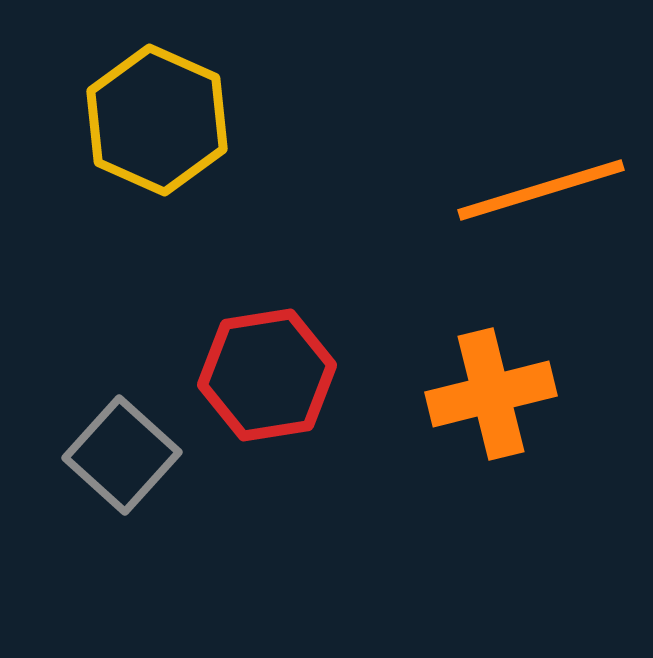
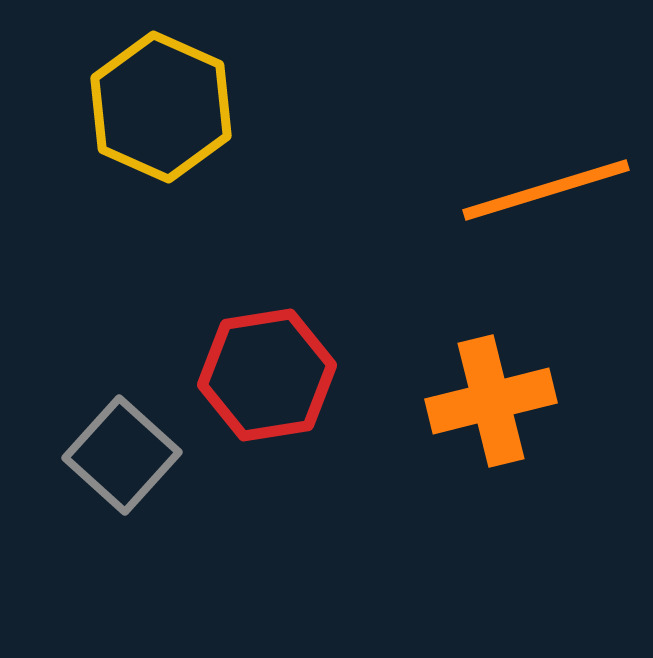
yellow hexagon: moved 4 px right, 13 px up
orange line: moved 5 px right
orange cross: moved 7 px down
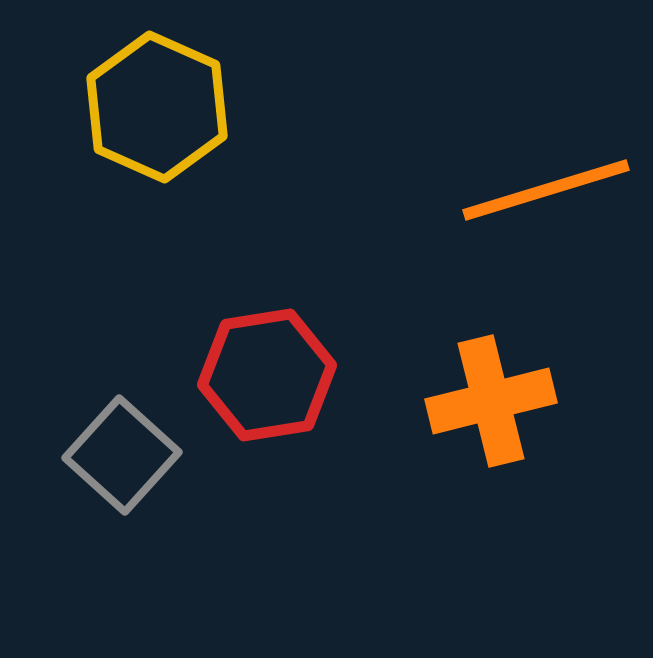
yellow hexagon: moved 4 px left
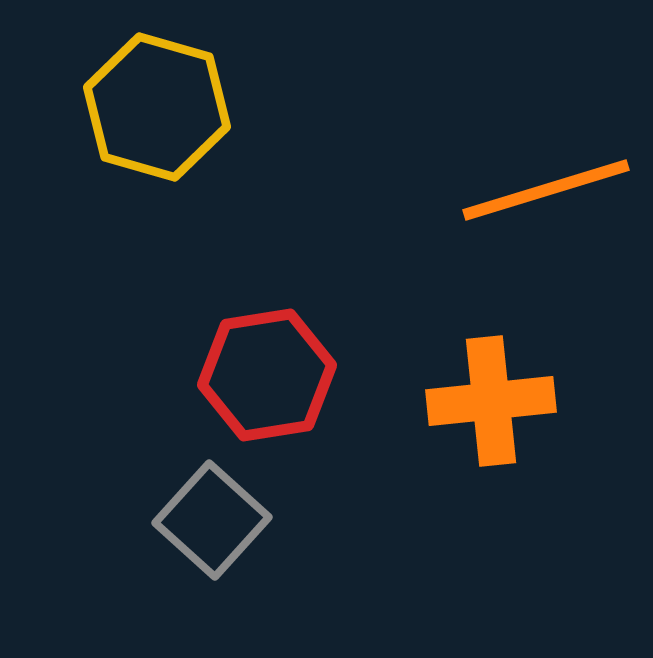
yellow hexagon: rotated 8 degrees counterclockwise
orange cross: rotated 8 degrees clockwise
gray square: moved 90 px right, 65 px down
